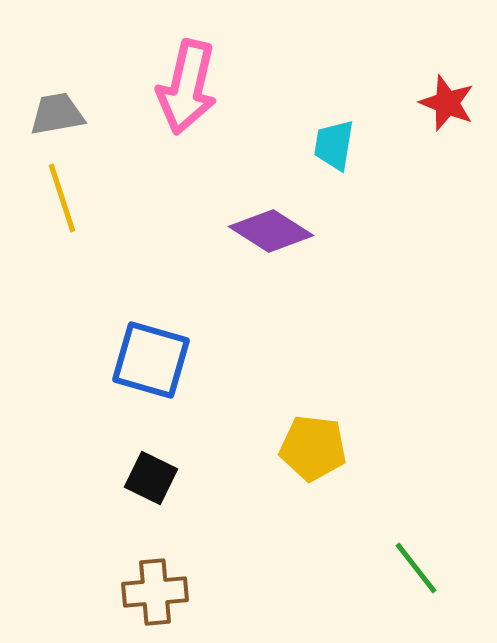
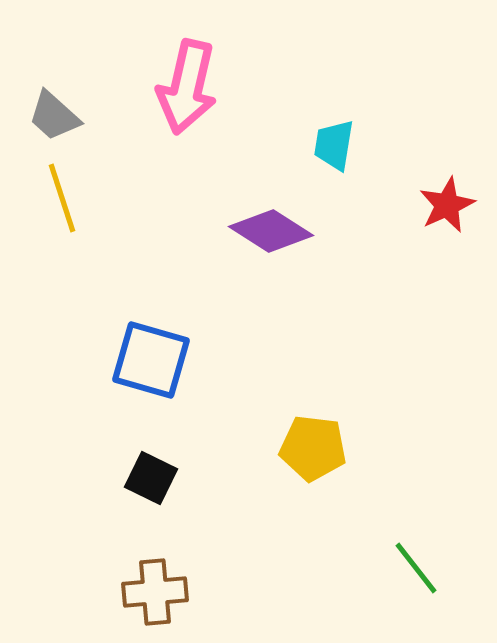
red star: moved 102 px down; rotated 26 degrees clockwise
gray trapezoid: moved 3 px left, 2 px down; rotated 128 degrees counterclockwise
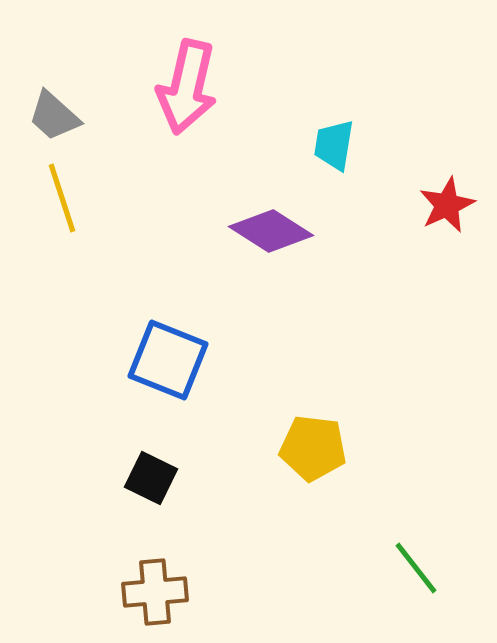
blue square: moved 17 px right; rotated 6 degrees clockwise
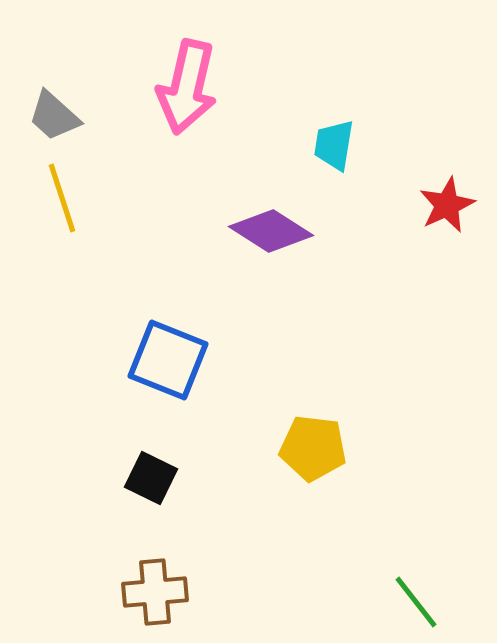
green line: moved 34 px down
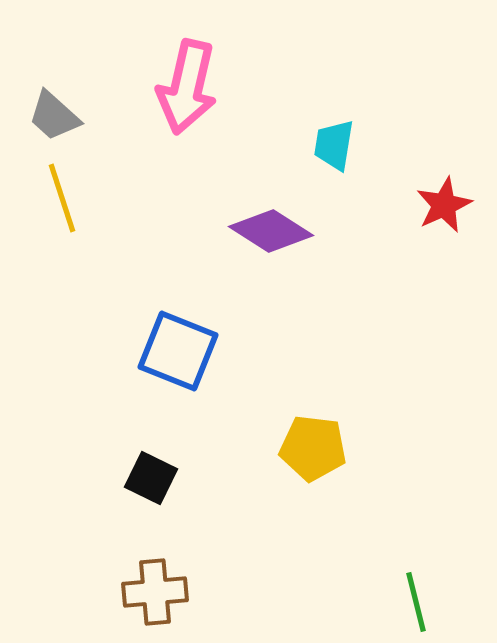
red star: moved 3 px left
blue square: moved 10 px right, 9 px up
green line: rotated 24 degrees clockwise
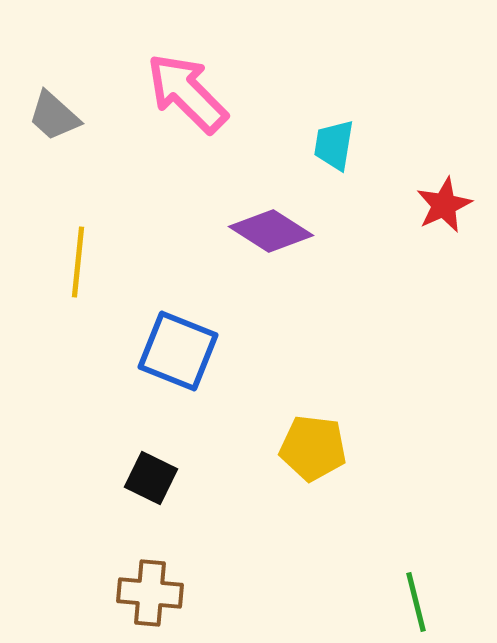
pink arrow: moved 6 px down; rotated 122 degrees clockwise
yellow line: moved 16 px right, 64 px down; rotated 24 degrees clockwise
brown cross: moved 5 px left, 1 px down; rotated 10 degrees clockwise
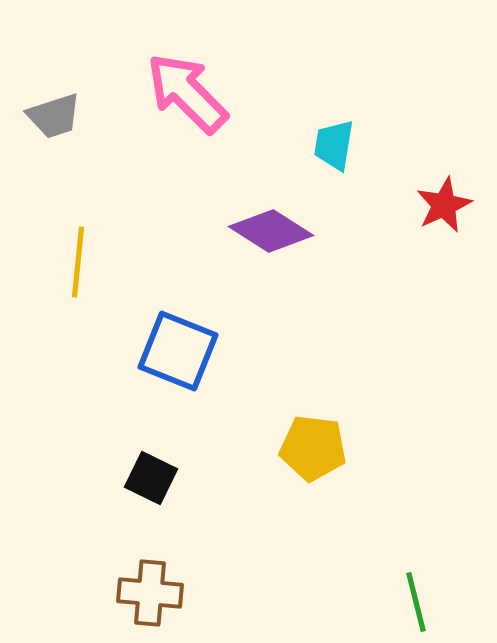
gray trapezoid: rotated 60 degrees counterclockwise
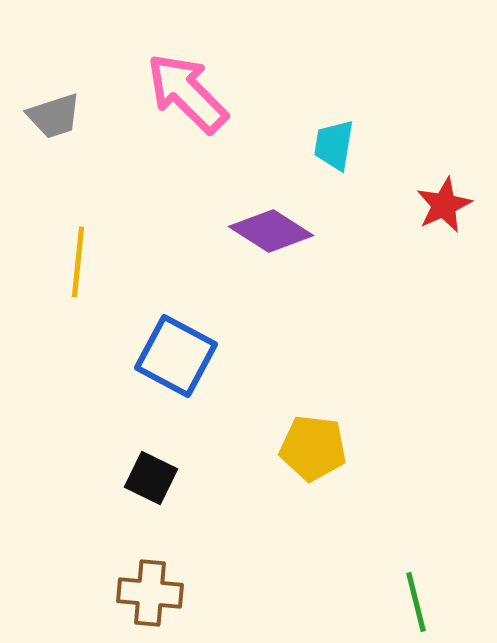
blue square: moved 2 px left, 5 px down; rotated 6 degrees clockwise
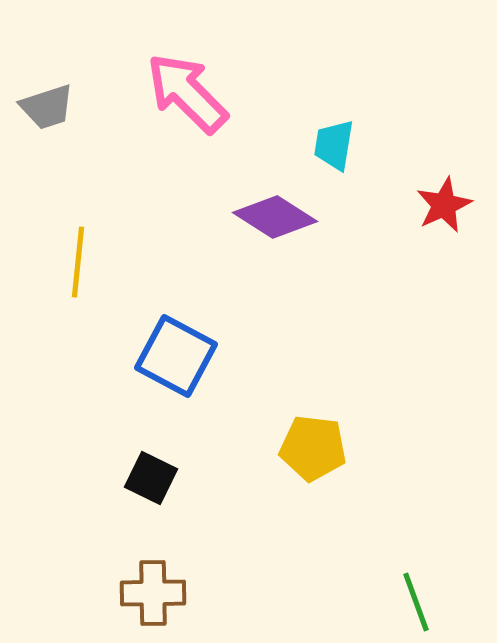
gray trapezoid: moved 7 px left, 9 px up
purple diamond: moved 4 px right, 14 px up
brown cross: moved 3 px right; rotated 6 degrees counterclockwise
green line: rotated 6 degrees counterclockwise
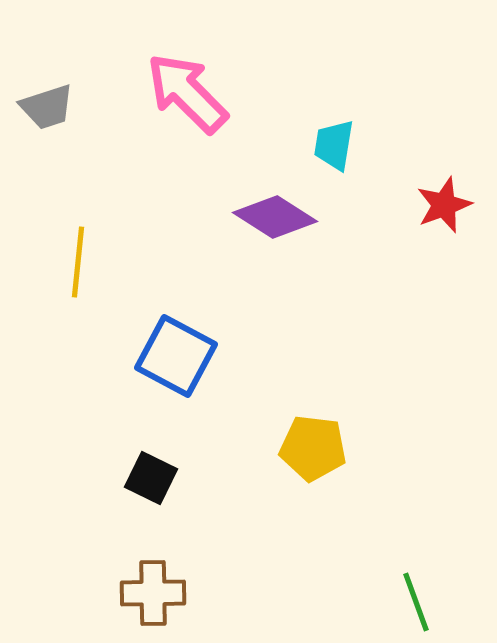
red star: rotated 4 degrees clockwise
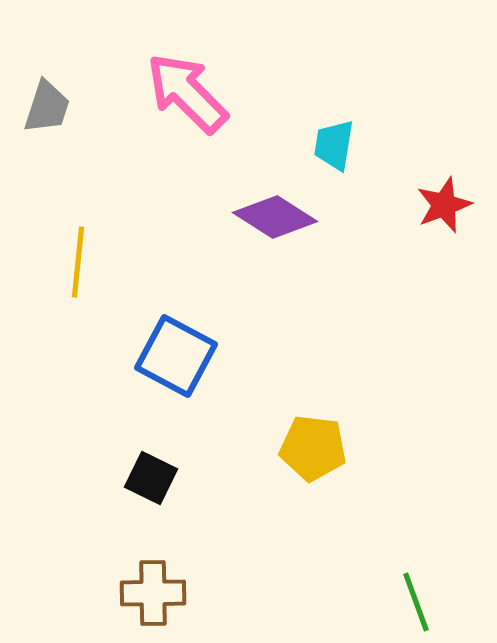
gray trapezoid: rotated 54 degrees counterclockwise
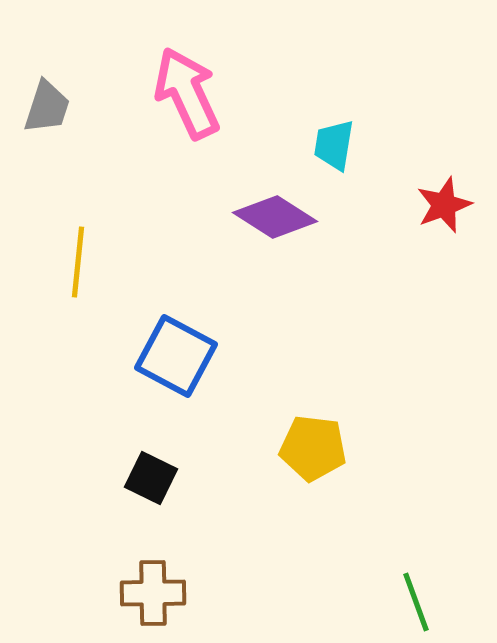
pink arrow: rotated 20 degrees clockwise
